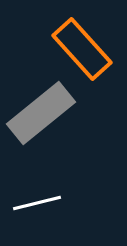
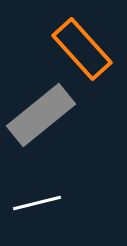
gray rectangle: moved 2 px down
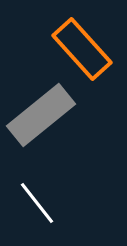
white line: rotated 66 degrees clockwise
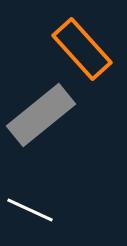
white line: moved 7 px left, 7 px down; rotated 27 degrees counterclockwise
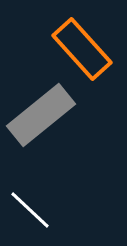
white line: rotated 18 degrees clockwise
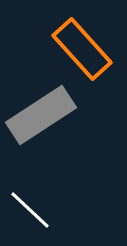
gray rectangle: rotated 6 degrees clockwise
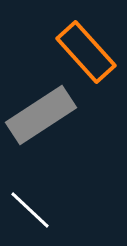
orange rectangle: moved 4 px right, 3 px down
